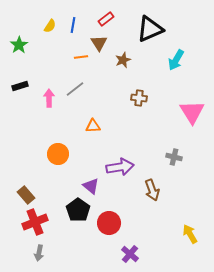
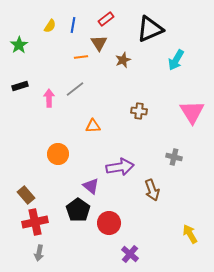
brown cross: moved 13 px down
red cross: rotated 10 degrees clockwise
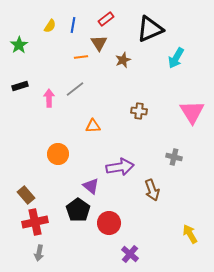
cyan arrow: moved 2 px up
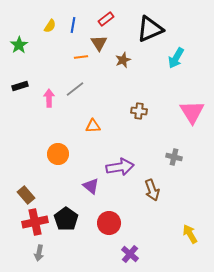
black pentagon: moved 12 px left, 9 px down
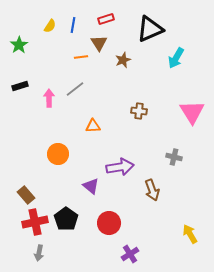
red rectangle: rotated 21 degrees clockwise
purple cross: rotated 18 degrees clockwise
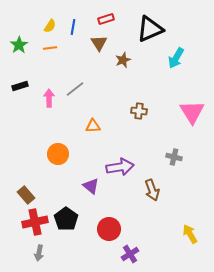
blue line: moved 2 px down
orange line: moved 31 px left, 9 px up
red circle: moved 6 px down
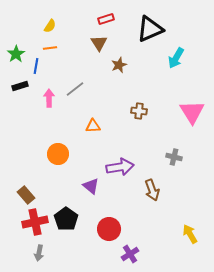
blue line: moved 37 px left, 39 px down
green star: moved 3 px left, 9 px down
brown star: moved 4 px left, 5 px down
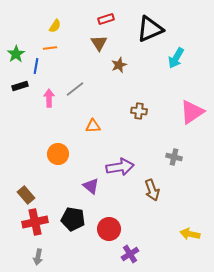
yellow semicircle: moved 5 px right
pink triangle: rotated 28 degrees clockwise
black pentagon: moved 7 px right; rotated 25 degrees counterclockwise
yellow arrow: rotated 48 degrees counterclockwise
gray arrow: moved 1 px left, 4 px down
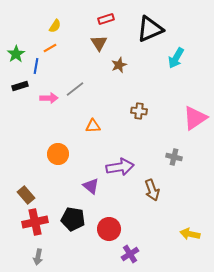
orange line: rotated 24 degrees counterclockwise
pink arrow: rotated 90 degrees clockwise
pink triangle: moved 3 px right, 6 px down
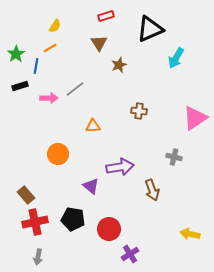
red rectangle: moved 3 px up
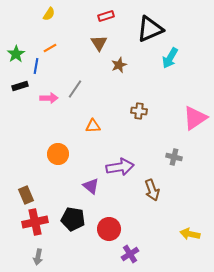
yellow semicircle: moved 6 px left, 12 px up
cyan arrow: moved 6 px left
gray line: rotated 18 degrees counterclockwise
brown rectangle: rotated 18 degrees clockwise
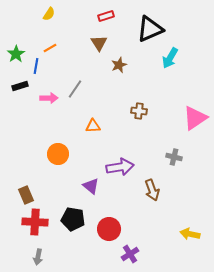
red cross: rotated 15 degrees clockwise
